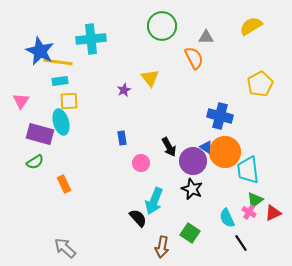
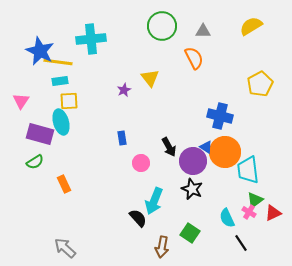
gray triangle: moved 3 px left, 6 px up
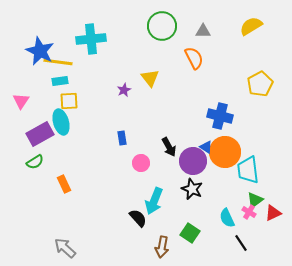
purple rectangle: rotated 44 degrees counterclockwise
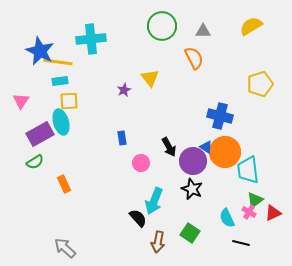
yellow pentagon: rotated 10 degrees clockwise
black line: rotated 42 degrees counterclockwise
brown arrow: moved 4 px left, 5 px up
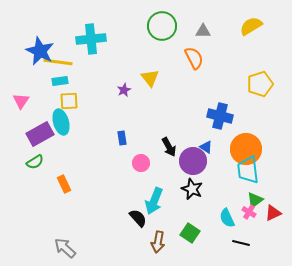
orange circle: moved 21 px right, 3 px up
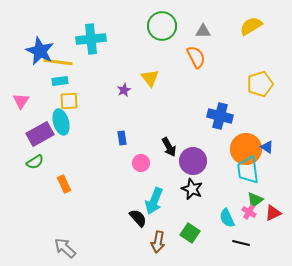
orange semicircle: moved 2 px right, 1 px up
blue triangle: moved 61 px right
